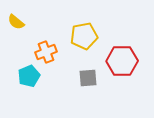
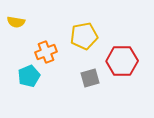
yellow semicircle: rotated 30 degrees counterclockwise
gray square: moved 2 px right; rotated 12 degrees counterclockwise
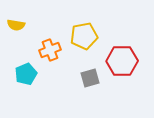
yellow semicircle: moved 3 px down
orange cross: moved 4 px right, 2 px up
cyan pentagon: moved 3 px left, 2 px up
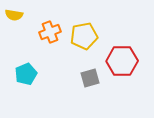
yellow semicircle: moved 2 px left, 10 px up
orange cross: moved 18 px up
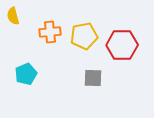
yellow semicircle: moved 1 px left, 1 px down; rotated 66 degrees clockwise
orange cross: rotated 15 degrees clockwise
red hexagon: moved 16 px up
gray square: moved 3 px right; rotated 18 degrees clockwise
